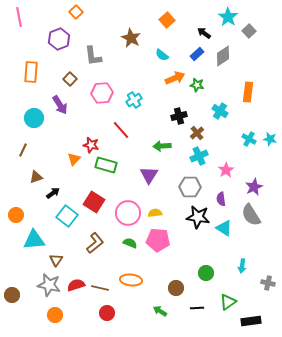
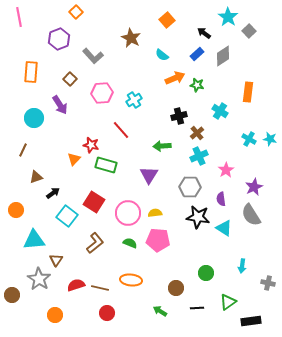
gray L-shape at (93, 56): rotated 35 degrees counterclockwise
orange circle at (16, 215): moved 5 px up
gray star at (49, 285): moved 10 px left, 6 px up; rotated 20 degrees clockwise
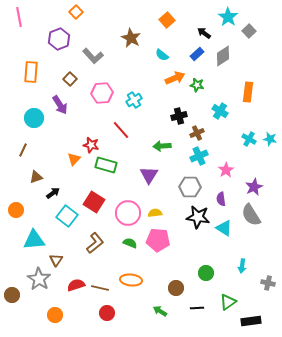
brown cross at (197, 133): rotated 16 degrees clockwise
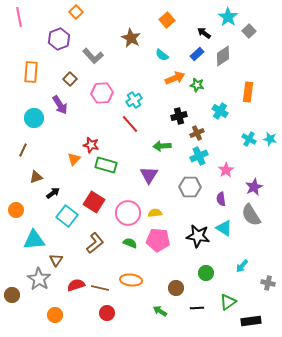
red line at (121, 130): moved 9 px right, 6 px up
black star at (198, 217): moved 19 px down
cyan arrow at (242, 266): rotated 32 degrees clockwise
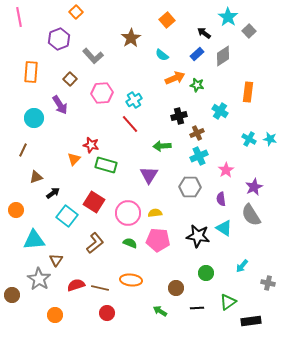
brown star at (131, 38): rotated 12 degrees clockwise
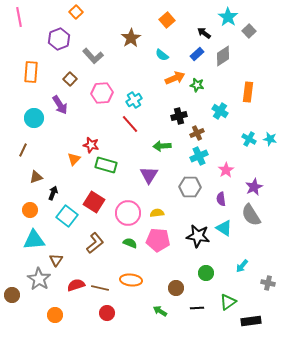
black arrow at (53, 193): rotated 32 degrees counterclockwise
orange circle at (16, 210): moved 14 px right
yellow semicircle at (155, 213): moved 2 px right
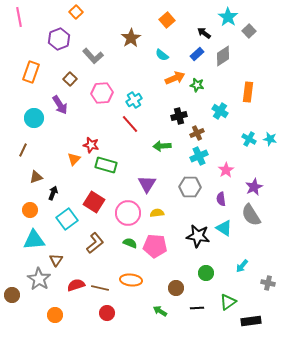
orange rectangle at (31, 72): rotated 15 degrees clockwise
purple triangle at (149, 175): moved 2 px left, 9 px down
cyan square at (67, 216): moved 3 px down; rotated 15 degrees clockwise
pink pentagon at (158, 240): moved 3 px left, 6 px down
